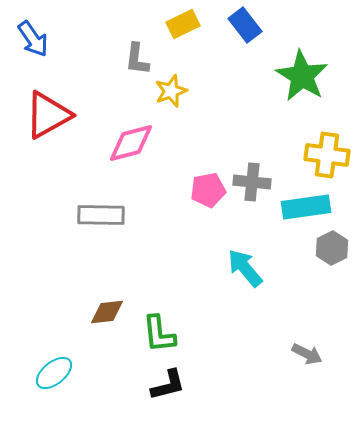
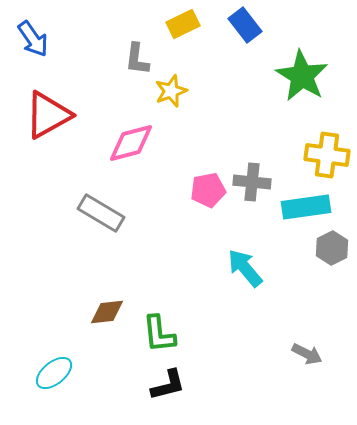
gray rectangle: moved 2 px up; rotated 30 degrees clockwise
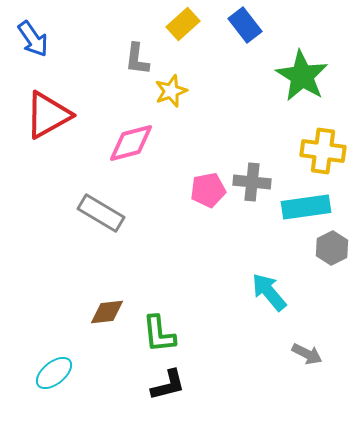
yellow rectangle: rotated 16 degrees counterclockwise
yellow cross: moved 4 px left, 4 px up
cyan arrow: moved 24 px right, 24 px down
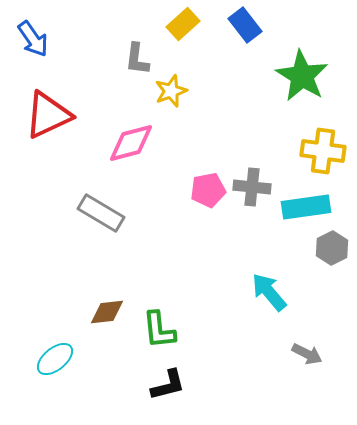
red triangle: rotated 4 degrees clockwise
gray cross: moved 5 px down
green L-shape: moved 4 px up
cyan ellipse: moved 1 px right, 14 px up
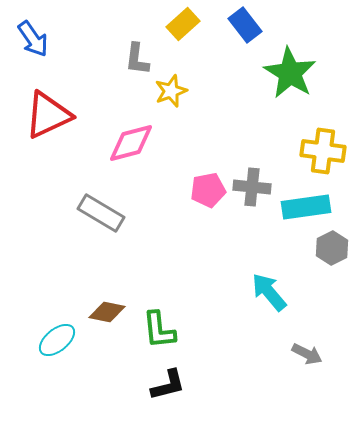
green star: moved 12 px left, 3 px up
brown diamond: rotated 18 degrees clockwise
cyan ellipse: moved 2 px right, 19 px up
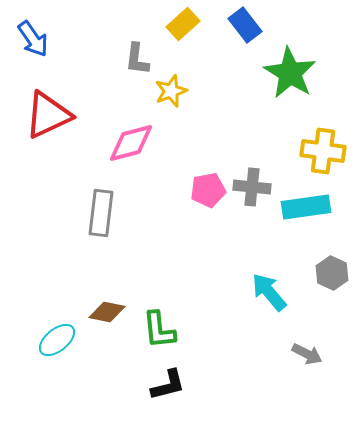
gray rectangle: rotated 66 degrees clockwise
gray hexagon: moved 25 px down; rotated 8 degrees counterclockwise
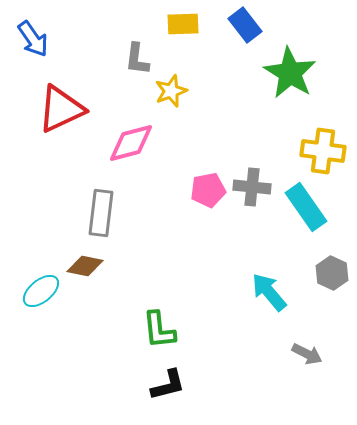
yellow rectangle: rotated 40 degrees clockwise
red triangle: moved 13 px right, 6 px up
cyan rectangle: rotated 63 degrees clockwise
brown diamond: moved 22 px left, 46 px up
cyan ellipse: moved 16 px left, 49 px up
